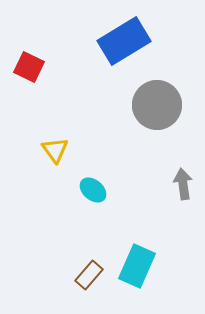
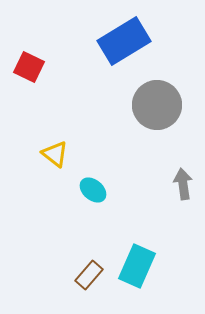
yellow triangle: moved 4 px down; rotated 16 degrees counterclockwise
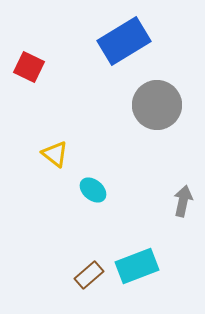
gray arrow: moved 17 px down; rotated 20 degrees clockwise
cyan rectangle: rotated 45 degrees clockwise
brown rectangle: rotated 8 degrees clockwise
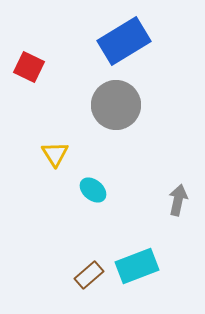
gray circle: moved 41 px left
yellow triangle: rotated 20 degrees clockwise
gray arrow: moved 5 px left, 1 px up
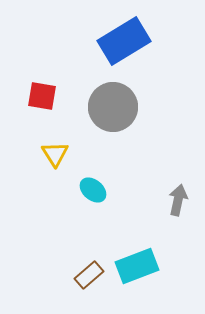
red square: moved 13 px right, 29 px down; rotated 16 degrees counterclockwise
gray circle: moved 3 px left, 2 px down
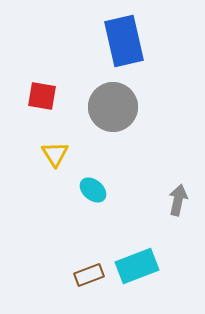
blue rectangle: rotated 72 degrees counterclockwise
brown rectangle: rotated 20 degrees clockwise
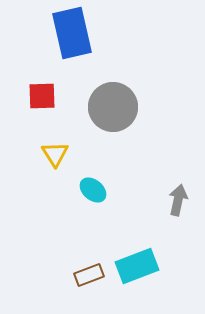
blue rectangle: moved 52 px left, 8 px up
red square: rotated 12 degrees counterclockwise
